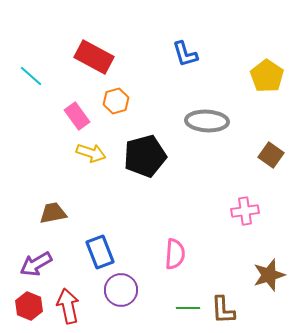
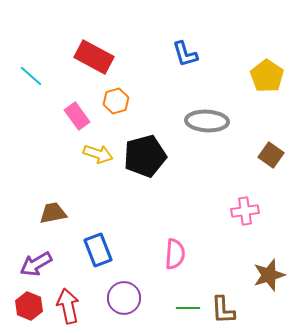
yellow arrow: moved 7 px right, 1 px down
blue rectangle: moved 2 px left, 2 px up
purple circle: moved 3 px right, 8 px down
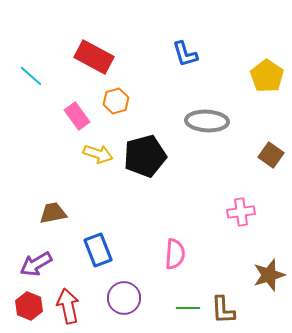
pink cross: moved 4 px left, 1 px down
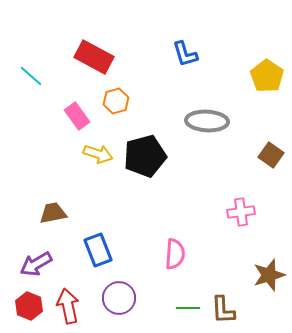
purple circle: moved 5 px left
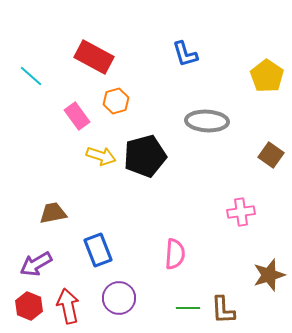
yellow arrow: moved 3 px right, 2 px down
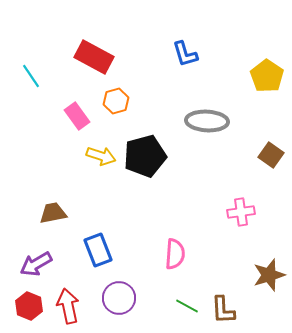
cyan line: rotated 15 degrees clockwise
green line: moved 1 px left, 2 px up; rotated 30 degrees clockwise
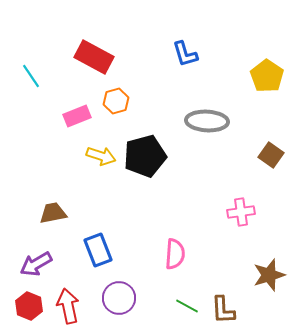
pink rectangle: rotated 76 degrees counterclockwise
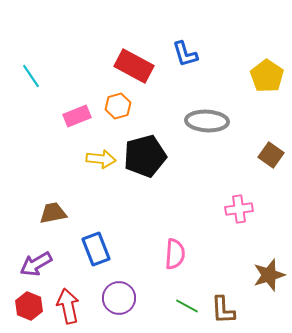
red rectangle: moved 40 px right, 9 px down
orange hexagon: moved 2 px right, 5 px down
yellow arrow: moved 3 px down; rotated 12 degrees counterclockwise
pink cross: moved 2 px left, 3 px up
blue rectangle: moved 2 px left, 1 px up
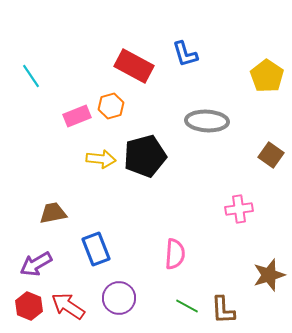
orange hexagon: moved 7 px left
red arrow: rotated 44 degrees counterclockwise
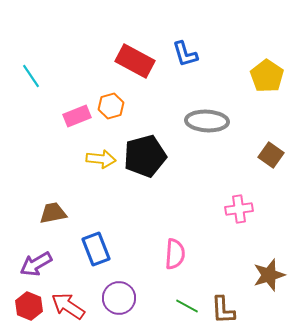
red rectangle: moved 1 px right, 5 px up
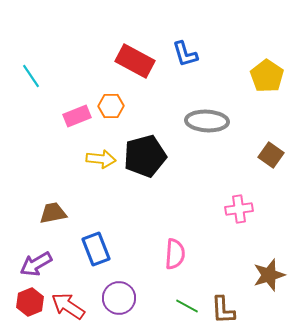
orange hexagon: rotated 15 degrees clockwise
red hexagon: moved 1 px right, 4 px up; rotated 16 degrees clockwise
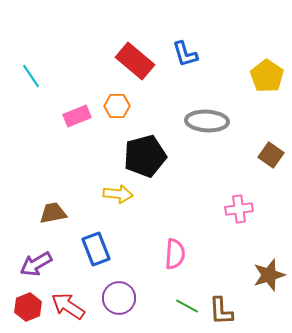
red rectangle: rotated 12 degrees clockwise
orange hexagon: moved 6 px right
yellow arrow: moved 17 px right, 35 px down
red hexagon: moved 2 px left, 5 px down
brown L-shape: moved 2 px left, 1 px down
